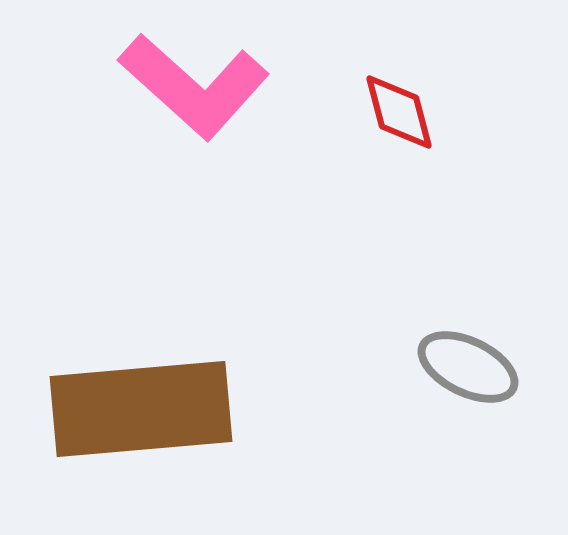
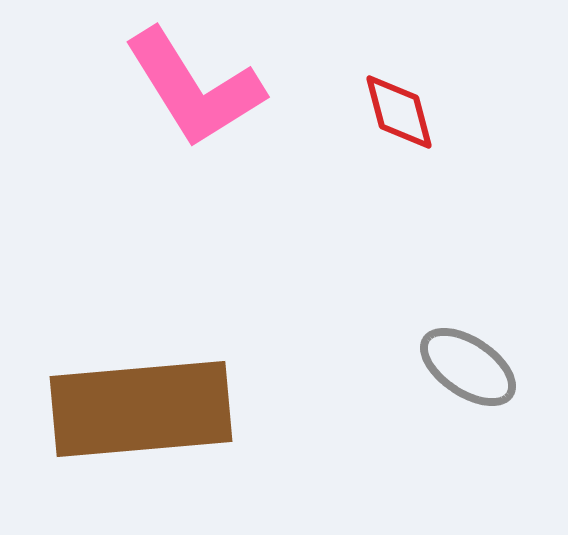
pink L-shape: moved 2 px down; rotated 16 degrees clockwise
gray ellipse: rotated 8 degrees clockwise
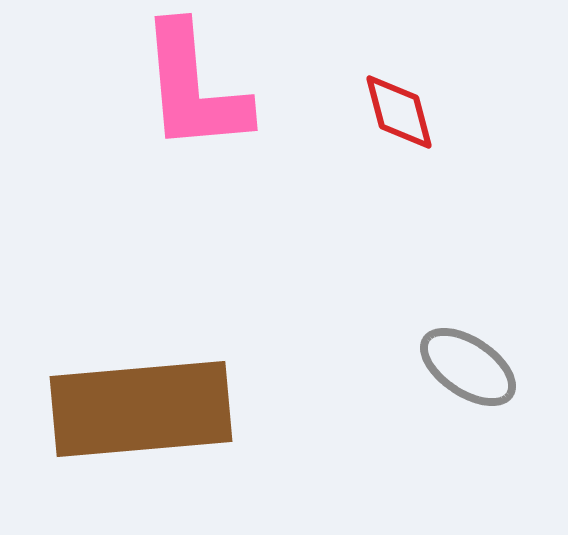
pink L-shape: rotated 27 degrees clockwise
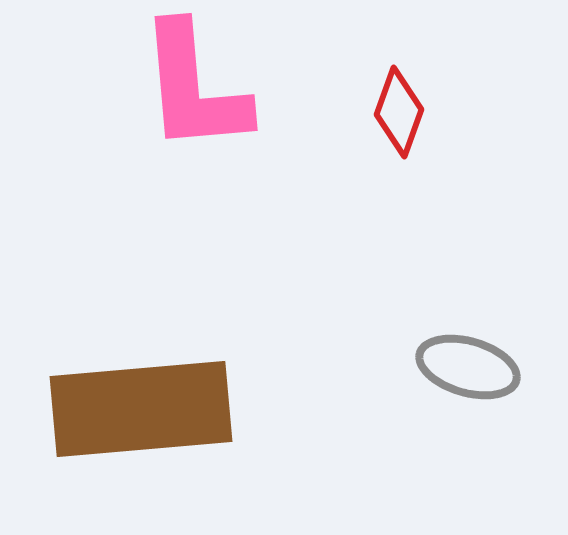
red diamond: rotated 34 degrees clockwise
gray ellipse: rotated 18 degrees counterclockwise
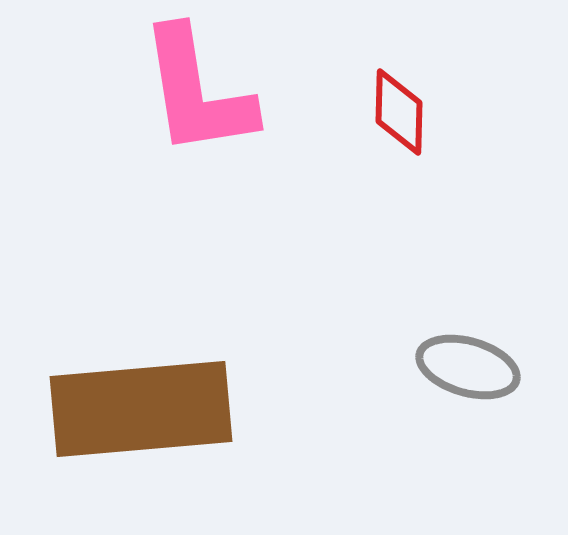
pink L-shape: moved 3 px right, 4 px down; rotated 4 degrees counterclockwise
red diamond: rotated 18 degrees counterclockwise
